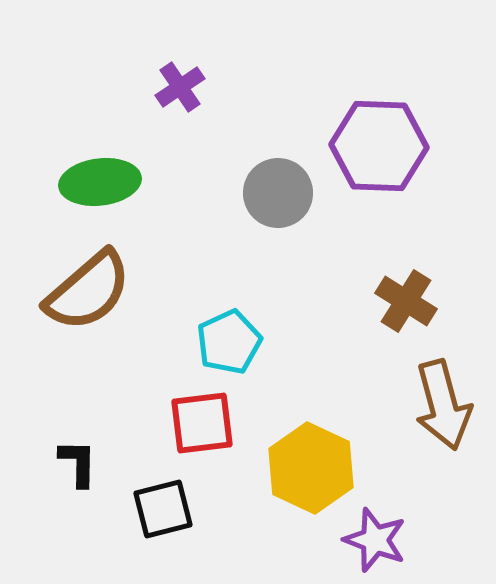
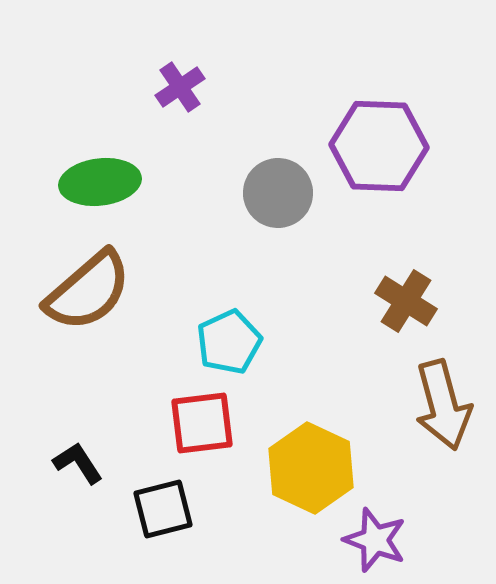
black L-shape: rotated 34 degrees counterclockwise
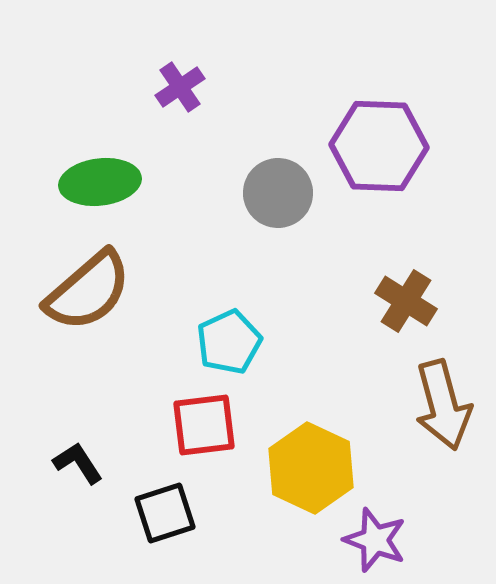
red square: moved 2 px right, 2 px down
black square: moved 2 px right, 4 px down; rotated 4 degrees counterclockwise
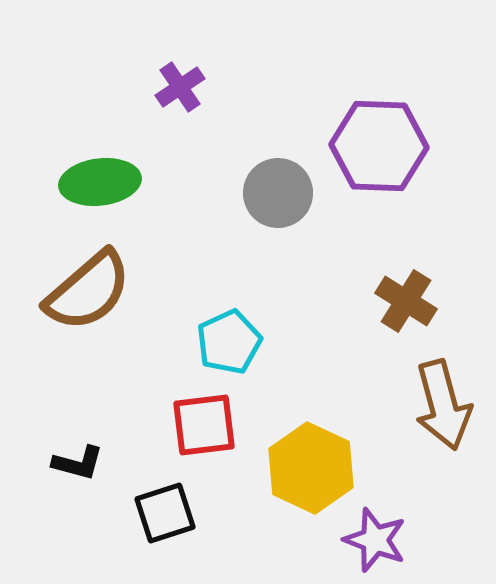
black L-shape: rotated 138 degrees clockwise
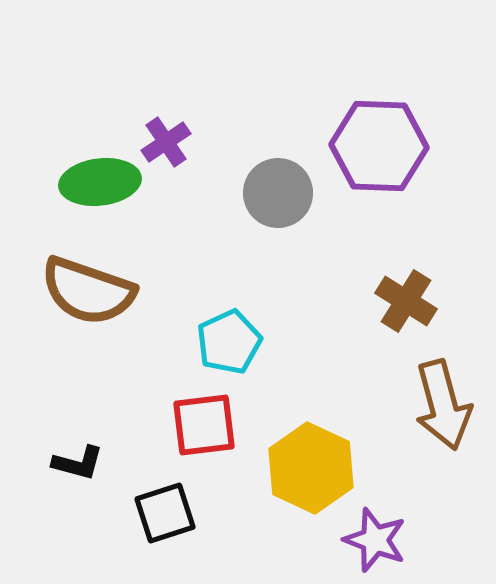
purple cross: moved 14 px left, 55 px down
brown semicircle: rotated 60 degrees clockwise
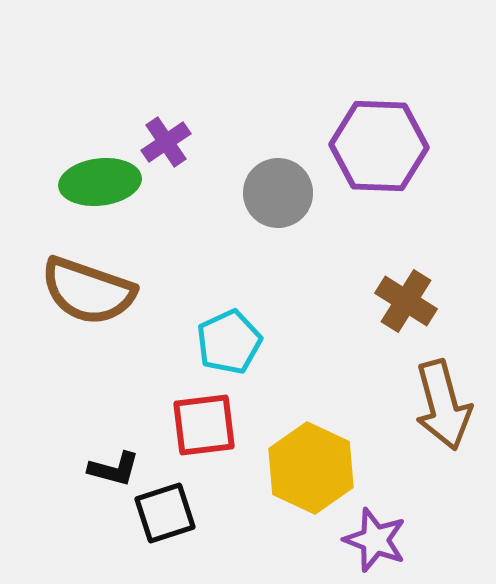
black L-shape: moved 36 px right, 6 px down
